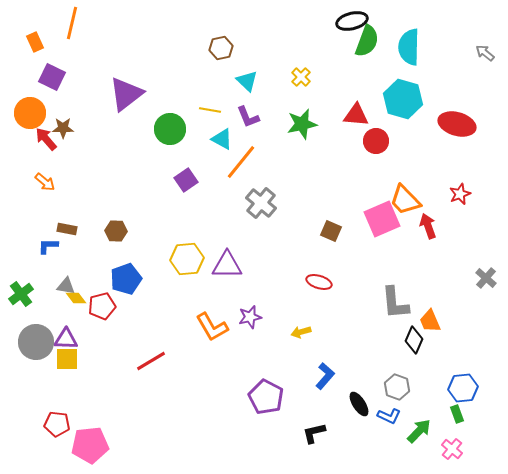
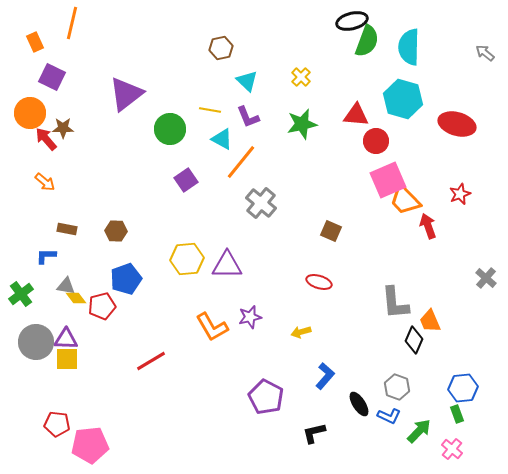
pink square at (382, 219): moved 6 px right, 39 px up
blue L-shape at (48, 246): moved 2 px left, 10 px down
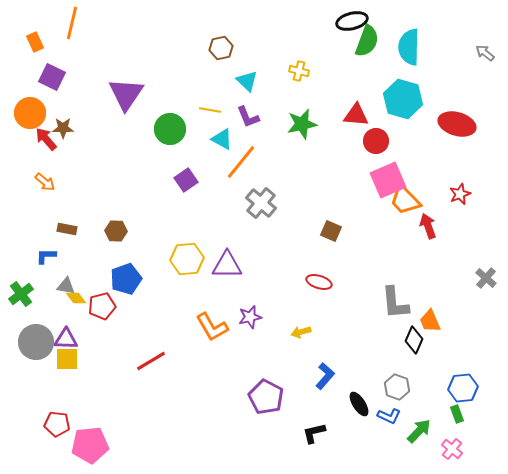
yellow cross at (301, 77): moved 2 px left, 6 px up; rotated 30 degrees counterclockwise
purple triangle at (126, 94): rotated 18 degrees counterclockwise
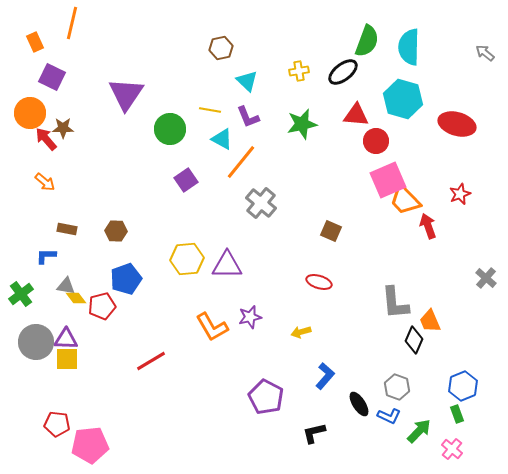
black ellipse at (352, 21): moved 9 px left, 51 px down; rotated 24 degrees counterclockwise
yellow cross at (299, 71): rotated 24 degrees counterclockwise
blue hexagon at (463, 388): moved 2 px up; rotated 16 degrees counterclockwise
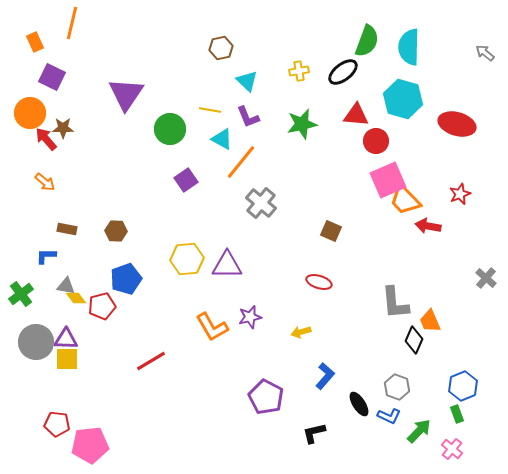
red arrow at (428, 226): rotated 60 degrees counterclockwise
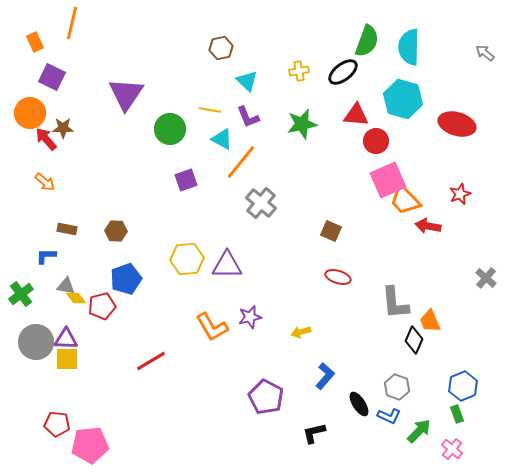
purple square at (186, 180): rotated 15 degrees clockwise
red ellipse at (319, 282): moved 19 px right, 5 px up
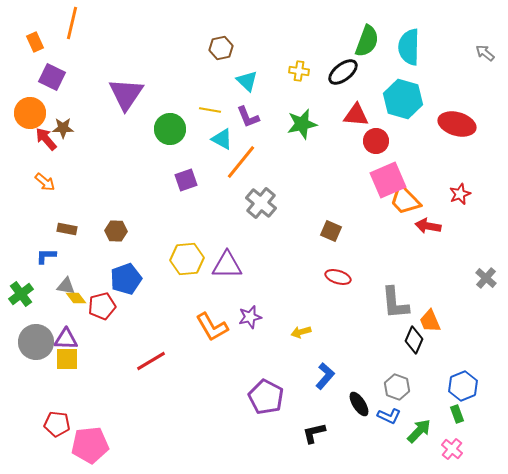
yellow cross at (299, 71): rotated 18 degrees clockwise
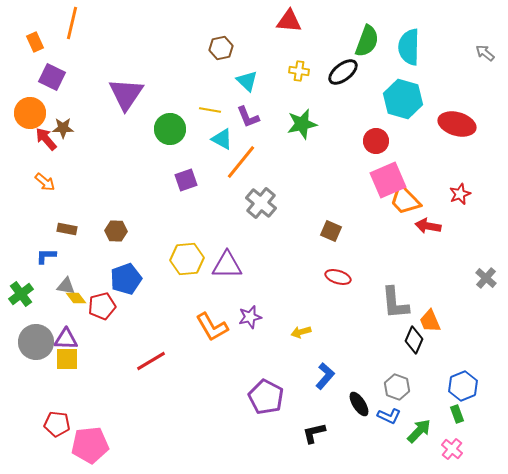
red triangle at (356, 115): moved 67 px left, 94 px up
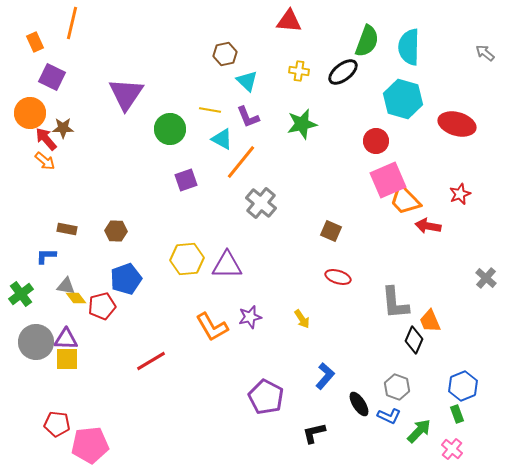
brown hexagon at (221, 48): moved 4 px right, 6 px down
orange arrow at (45, 182): moved 21 px up
yellow arrow at (301, 332): moved 1 px right, 13 px up; rotated 108 degrees counterclockwise
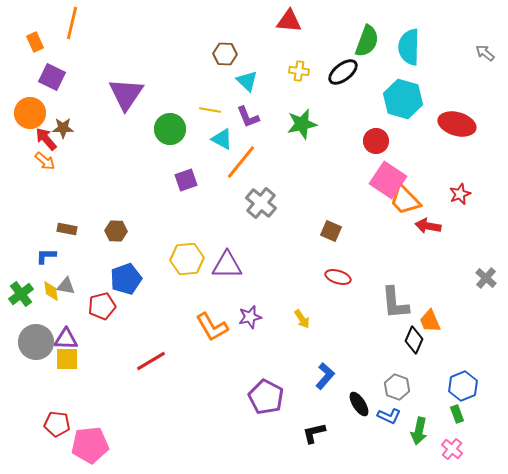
brown hexagon at (225, 54): rotated 15 degrees clockwise
pink square at (388, 180): rotated 33 degrees counterclockwise
yellow diamond at (76, 298): moved 25 px left, 7 px up; rotated 30 degrees clockwise
green arrow at (419, 431): rotated 148 degrees clockwise
